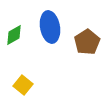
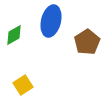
blue ellipse: moved 1 px right, 6 px up; rotated 24 degrees clockwise
yellow square: rotated 18 degrees clockwise
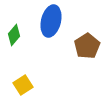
green diamond: rotated 20 degrees counterclockwise
brown pentagon: moved 4 px down
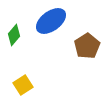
blue ellipse: rotated 40 degrees clockwise
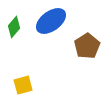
green diamond: moved 8 px up
yellow square: rotated 18 degrees clockwise
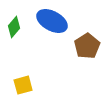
blue ellipse: moved 1 px right; rotated 64 degrees clockwise
